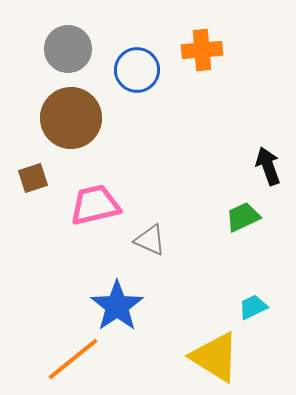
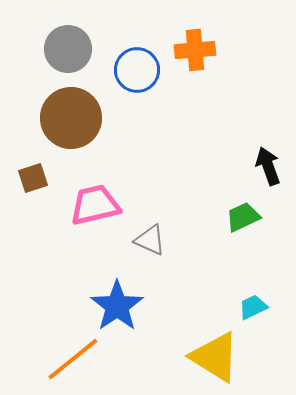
orange cross: moved 7 px left
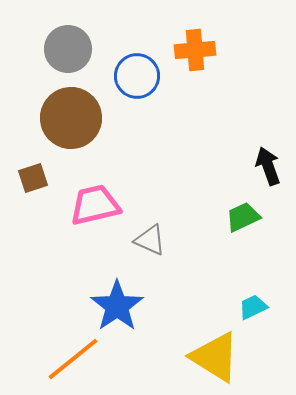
blue circle: moved 6 px down
